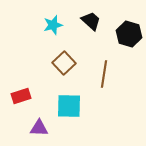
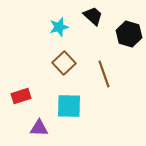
black trapezoid: moved 2 px right, 5 px up
cyan star: moved 6 px right, 2 px down
brown line: rotated 28 degrees counterclockwise
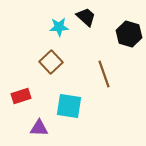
black trapezoid: moved 7 px left, 1 px down
cyan star: rotated 12 degrees clockwise
brown square: moved 13 px left, 1 px up
cyan square: rotated 8 degrees clockwise
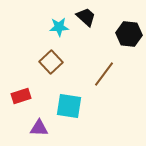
black hexagon: rotated 10 degrees counterclockwise
brown line: rotated 56 degrees clockwise
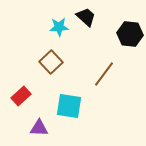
black hexagon: moved 1 px right
red rectangle: rotated 24 degrees counterclockwise
